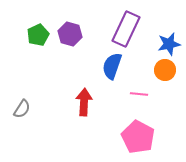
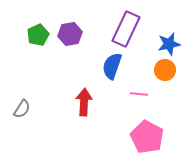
purple hexagon: rotated 25 degrees counterclockwise
pink pentagon: moved 9 px right
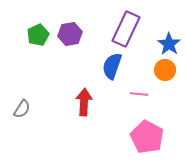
blue star: rotated 25 degrees counterclockwise
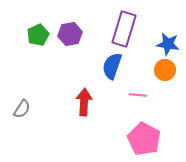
purple rectangle: moved 2 px left; rotated 8 degrees counterclockwise
blue star: moved 1 px left; rotated 25 degrees counterclockwise
pink line: moved 1 px left, 1 px down
pink pentagon: moved 3 px left, 2 px down
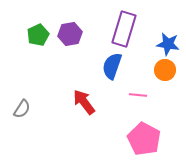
red arrow: rotated 40 degrees counterclockwise
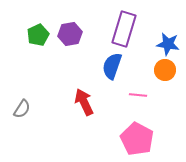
red arrow: rotated 12 degrees clockwise
pink pentagon: moved 7 px left
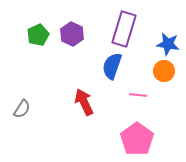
purple hexagon: moved 2 px right; rotated 25 degrees counterclockwise
orange circle: moved 1 px left, 1 px down
pink pentagon: rotated 8 degrees clockwise
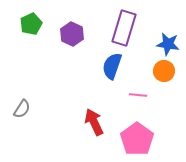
purple rectangle: moved 1 px up
green pentagon: moved 7 px left, 11 px up
red arrow: moved 10 px right, 20 px down
